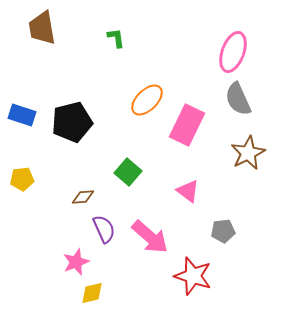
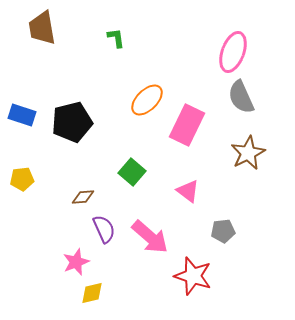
gray semicircle: moved 3 px right, 2 px up
green square: moved 4 px right
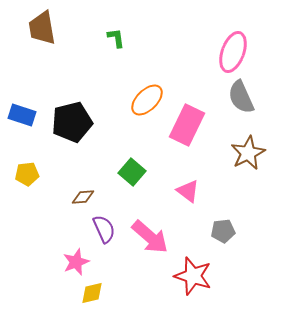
yellow pentagon: moved 5 px right, 5 px up
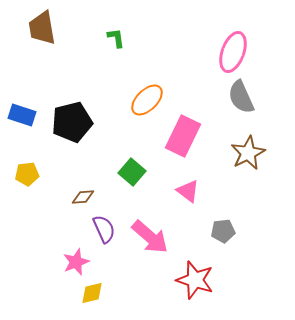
pink rectangle: moved 4 px left, 11 px down
red star: moved 2 px right, 4 px down
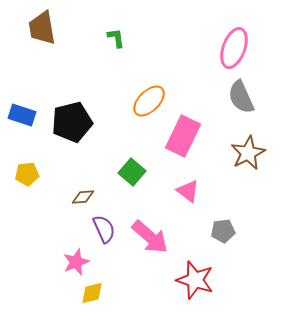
pink ellipse: moved 1 px right, 4 px up
orange ellipse: moved 2 px right, 1 px down
